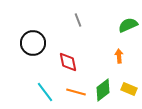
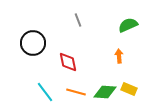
green diamond: moved 2 px right, 2 px down; rotated 40 degrees clockwise
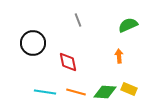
cyan line: rotated 45 degrees counterclockwise
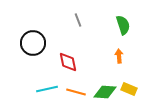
green semicircle: moved 5 px left; rotated 96 degrees clockwise
cyan line: moved 2 px right, 3 px up; rotated 20 degrees counterclockwise
